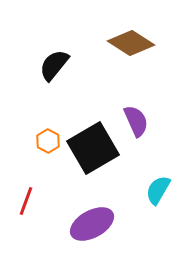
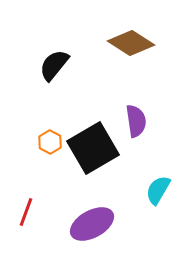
purple semicircle: rotated 16 degrees clockwise
orange hexagon: moved 2 px right, 1 px down
red line: moved 11 px down
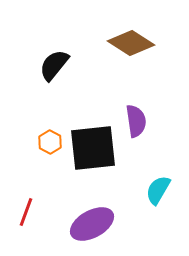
black square: rotated 24 degrees clockwise
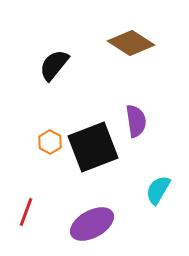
black square: moved 1 px up; rotated 15 degrees counterclockwise
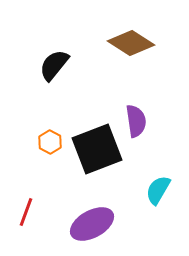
black square: moved 4 px right, 2 px down
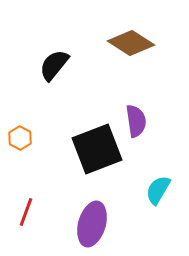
orange hexagon: moved 30 px left, 4 px up
purple ellipse: rotated 45 degrees counterclockwise
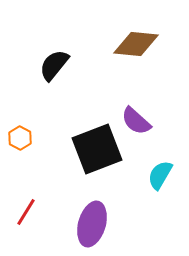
brown diamond: moved 5 px right, 1 px down; rotated 27 degrees counterclockwise
purple semicircle: rotated 140 degrees clockwise
cyan semicircle: moved 2 px right, 15 px up
red line: rotated 12 degrees clockwise
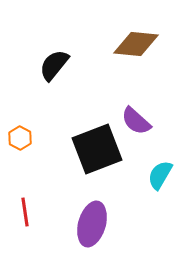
red line: moved 1 px left; rotated 40 degrees counterclockwise
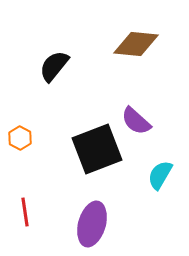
black semicircle: moved 1 px down
